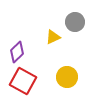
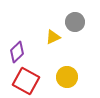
red square: moved 3 px right
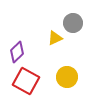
gray circle: moved 2 px left, 1 px down
yellow triangle: moved 2 px right, 1 px down
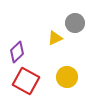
gray circle: moved 2 px right
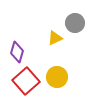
purple diamond: rotated 30 degrees counterclockwise
yellow circle: moved 10 px left
red square: rotated 20 degrees clockwise
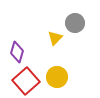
yellow triangle: rotated 21 degrees counterclockwise
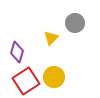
yellow triangle: moved 4 px left
yellow circle: moved 3 px left
red square: rotated 8 degrees clockwise
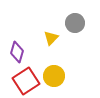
yellow circle: moved 1 px up
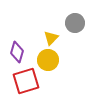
yellow circle: moved 6 px left, 16 px up
red square: rotated 16 degrees clockwise
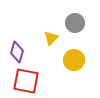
yellow circle: moved 26 px right
red square: rotated 28 degrees clockwise
